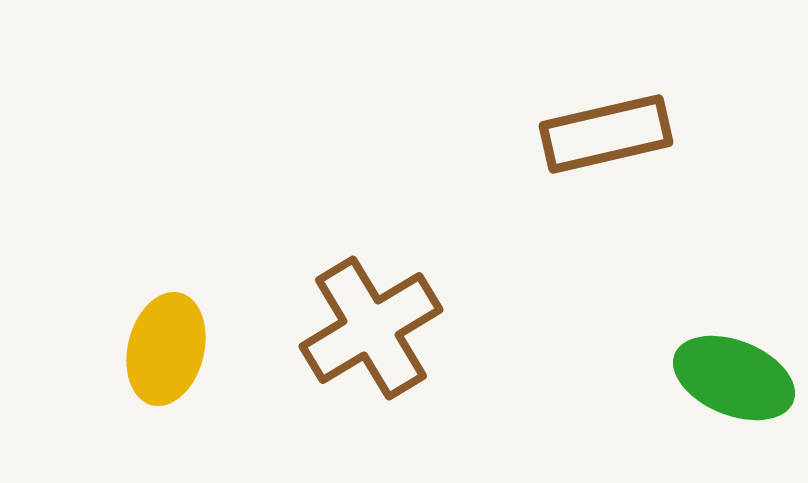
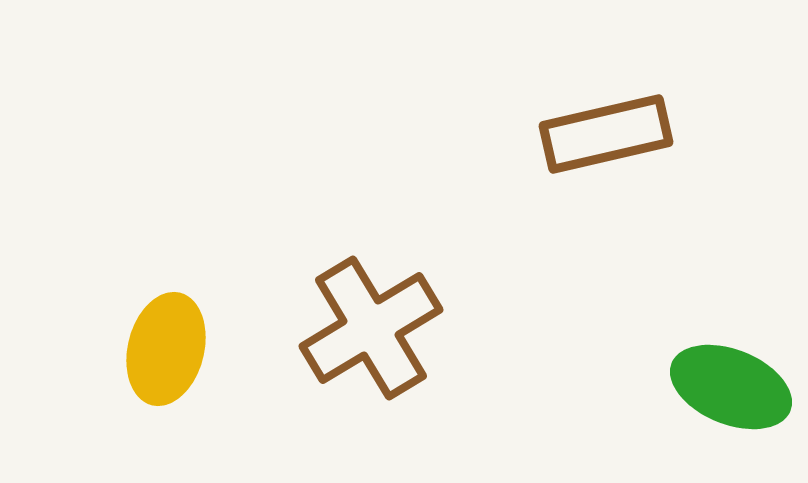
green ellipse: moved 3 px left, 9 px down
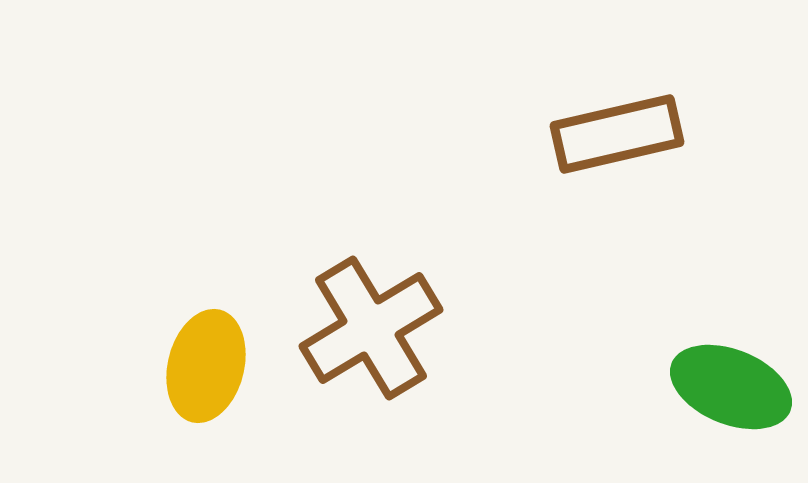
brown rectangle: moved 11 px right
yellow ellipse: moved 40 px right, 17 px down
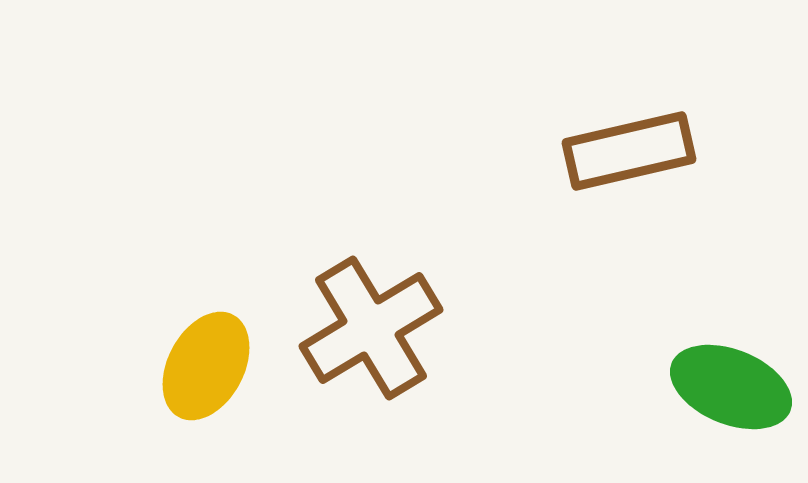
brown rectangle: moved 12 px right, 17 px down
yellow ellipse: rotated 14 degrees clockwise
